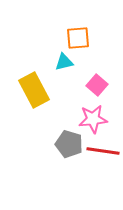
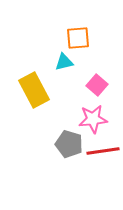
red line: rotated 16 degrees counterclockwise
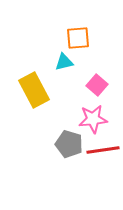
red line: moved 1 px up
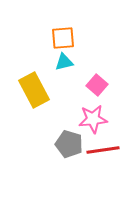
orange square: moved 15 px left
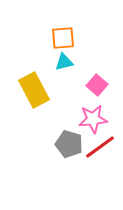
red line: moved 3 px left, 3 px up; rotated 28 degrees counterclockwise
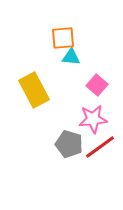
cyan triangle: moved 7 px right, 5 px up; rotated 18 degrees clockwise
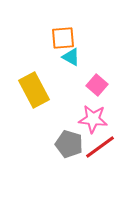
cyan triangle: rotated 24 degrees clockwise
pink star: rotated 12 degrees clockwise
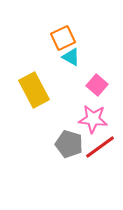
orange square: rotated 20 degrees counterclockwise
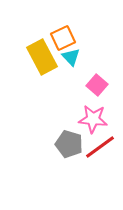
cyan triangle: rotated 18 degrees clockwise
yellow rectangle: moved 8 px right, 33 px up
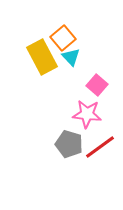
orange square: rotated 15 degrees counterclockwise
pink star: moved 6 px left, 5 px up
